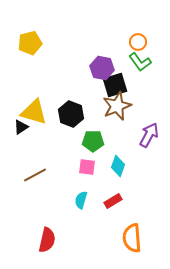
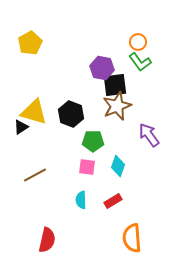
yellow pentagon: rotated 15 degrees counterclockwise
black square: rotated 10 degrees clockwise
purple arrow: rotated 65 degrees counterclockwise
cyan semicircle: rotated 18 degrees counterclockwise
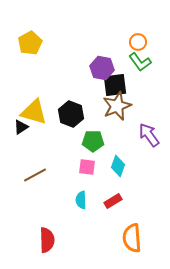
red semicircle: rotated 15 degrees counterclockwise
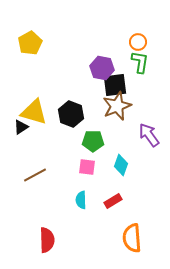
green L-shape: rotated 135 degrees counterclockwise
cyan diamond: moved 3 px right, 1 px up
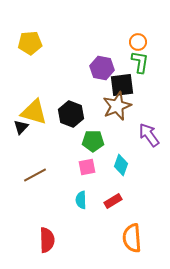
yellow pentagon: rotated 25 degrees clockwise
black square: moved 7 px right
black triangle: rotated 14 degrees counterclockwise
pink square: rotated 18 degrees counterclockwise
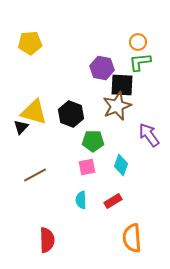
green L-shape: rotated 105 degrees counterclockwise
black square: rotated 10 degrees clockwise
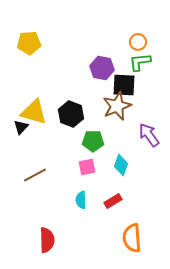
yellow pentagon: moved 1 px left
black square: moved 2 px right
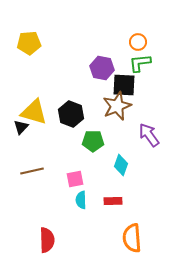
green L-shape: moved 1 px down
pink square: moved 12 px left, 12 px down
brown line: moved 3 px left, 4 px up; rotated 15 degrees clockwise
red rectangle: rotated 30 degrees clockwise
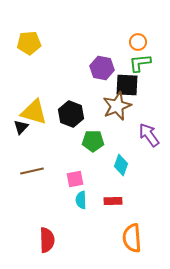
black square: moved 3 px right
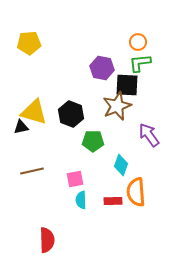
black triangle: rotated 35 degrees clockwise
orange semicircle: moved 4 px right, 46 px up
